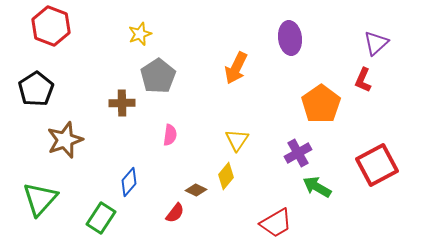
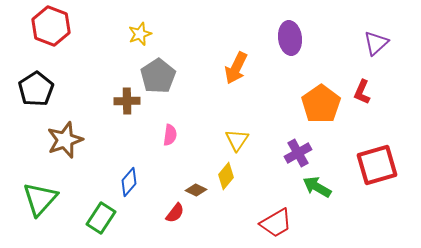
red L-shape: moved 1 px left, 12 px down
brown cross: moved 5 px right, 2 px up
red square: rotated 12 degrees clockwise
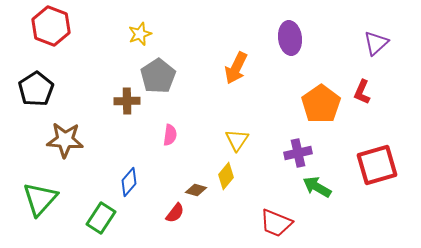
brown star: rotated 24 degrees clockwise
purple cross: rotated 16 degrees clockwise
brown diamond: rotated 10 degrees counterclockwise
red trapezoid: rotated 52 degrees clockwise
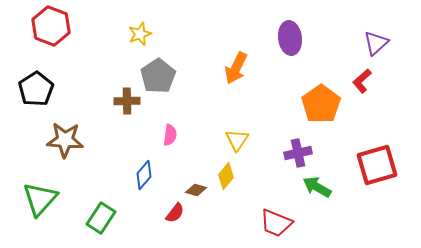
red L-shape: moved 11 px up; rotated 25 degrees clockwise
blue diamond: moved 15 px right, 7 px up
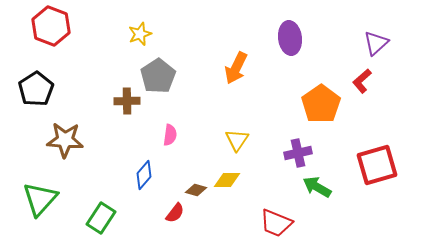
yellow diamond: moved 1 px right, 4 px down; rotated 52 degrees clockwise
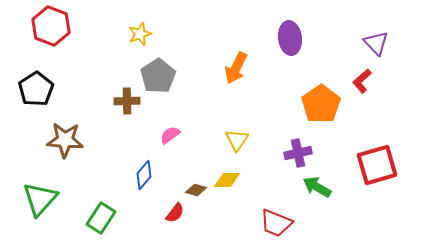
purple triangle: rotated 32 degrees counterclockwise
pink semicircle: rotated 135 degrees counterclockwise
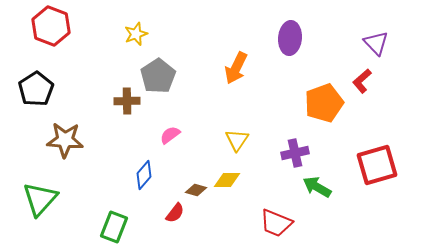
yellow star: moved 4 px left
purple ellipse: rotated 12 degrees clockwise
orange pentagon: moved 3 px right, 1 px up; rotated 15 degrees clockwise
purple cross: moved 3 px left
green rectangle: moved 13 px right, 9 px down; rotated 12 degrees counterclockwise
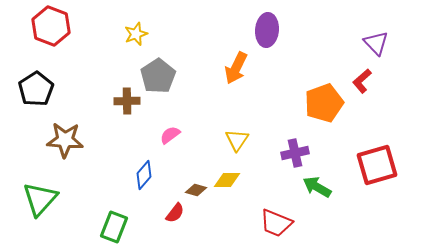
purple ellipse: moved 23 px left, 8 px up
